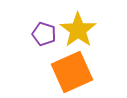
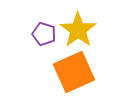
orange square: moved 2 px right
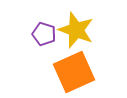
yellow star: moved 2 px left; rotated 15 degrees counterclockwise
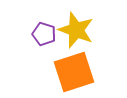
orange square: rotated 6 degrees clockwise
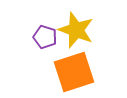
purple pentagon: moved 1 px right, 3 px down
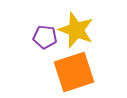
purple pentagon: rotated 10 degrees counterclockwise
